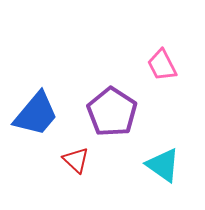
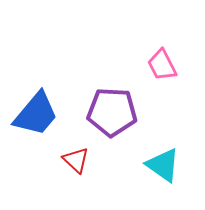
purple pentagon: rotated 30 degrees counterclockwise
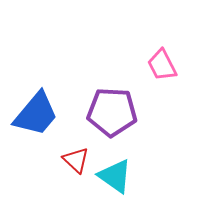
cyan triangle: moved 48 px left, 11 px down
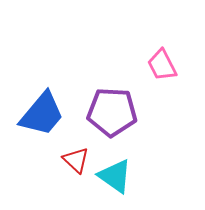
blue trapezoid: moved 6 px right
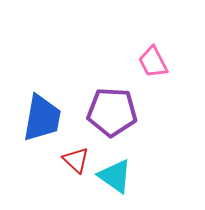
pink trapezoid: moved 9 px left, 3 px up
blue trapezoid: moved 4 px down; rotated 30 degrees counterclockwise
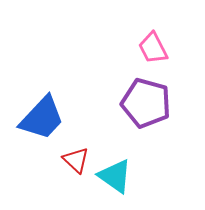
pink trapezoid: moved 14 px up
purple pentagon: moved 34 px right, 9 px up; rotated 12 degrees clockwise
blue trapezoid: rotated 33 degrees clockwise
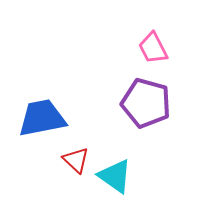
blue trapezoid: rotated 144 degrees counterclockwise
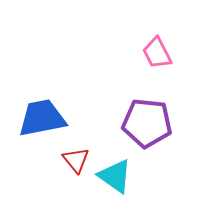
pink trapezoid: moved 4 px right, 5 px down
purple pentagon: moved 1 px right, 20 px down; rotated 9 degrees counterclockwise
red triangle: rotated 8 degrees clockwise
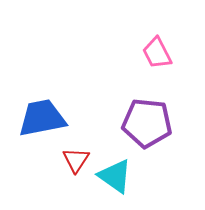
red triangle: rotated 12 degrees clockwise
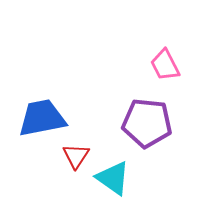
pink trapezoid: moved 8 px right, 12 px down
red triangle: moved 4 px up
cyan triangle: moved 2 px left, 2 px down
